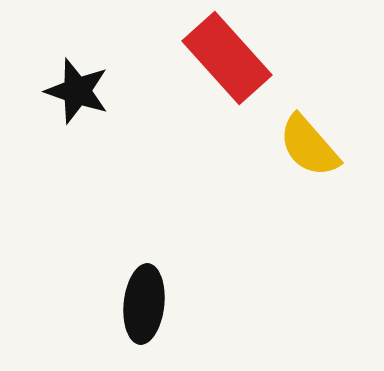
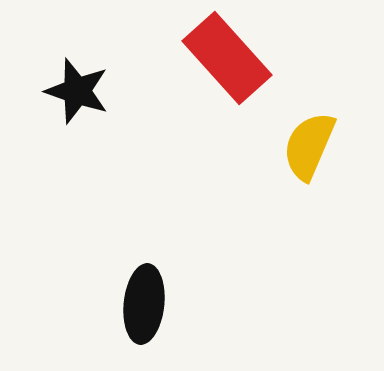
yellow semicircle: rotated 64 degrees clockwise
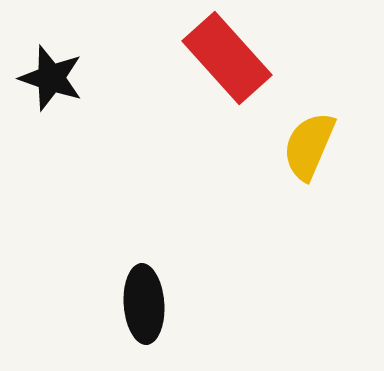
black star: moved 26 px left, 13 px up
black ellipse: rotated 10 degrees counterclockwise
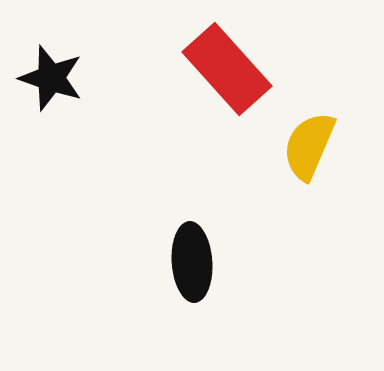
red rectangle: moved 11 px down
black ellipse: moved 48 px right, 42 px up
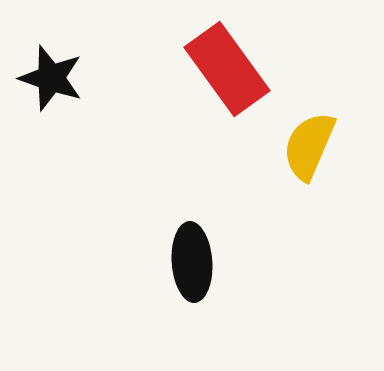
red rectangle: rotated 6 degrees clockwise
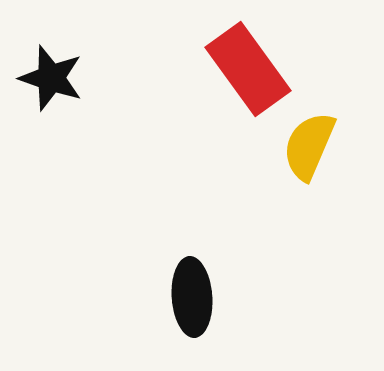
red rectangle: moved 21 px right
black ellipse: moved 35 px down
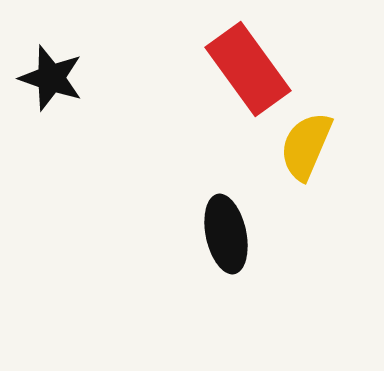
yellow semicircle: moved 3 px left
black ellipse: moved 34 px right, 63 px up; rotated 8 degrees counterclockwise
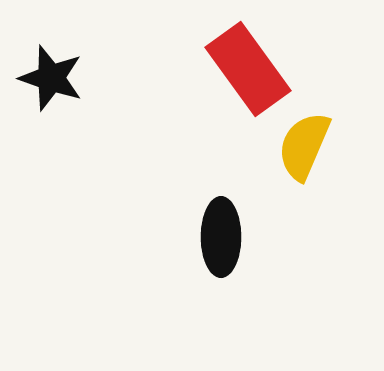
yellow semicircle: moved 2 px left
black ellipse: moved 5 px left, 3 px down; rotated 12 degrees clockwise
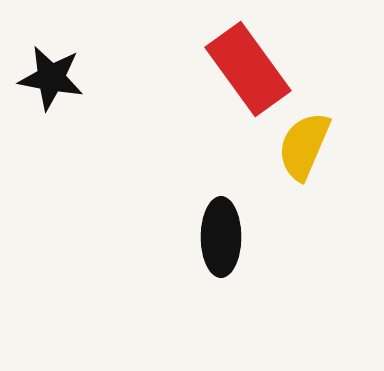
black star: rotated 8 degrees counterclockwise
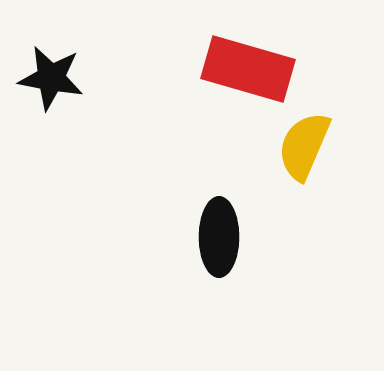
red rectangle: rotated 38 degrees counterclockwise
black ellipse: moved 2 px left
